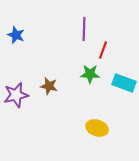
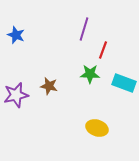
purple line: rotated 15 degrees clockwise
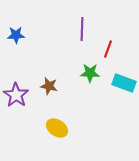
purple line: moved 2 px left; rotated 15 degrees counterclockwise
blue star: rotated 24 degrees counterclockwise
red line: moved 5 px right, 1 px up
green star: moved 1 px up
purple star: rotated 25 degrees counterclockwise
yellow ellipse: moved 40 px left; rotated 15 degrees clockwise
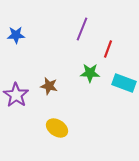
purple line: rotated 20 degrees clockwise
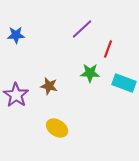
purple line: rotated 25 degrees clockwise
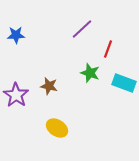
green star: rotated 18 degrees clockwise
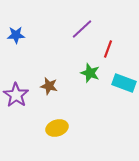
yellow ellipse: rotated 50 degrees counterclockwise
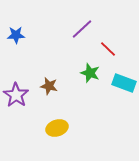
red line: rotated 66 degrees counterclockwise
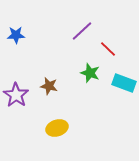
purple line: moved 2 px down
